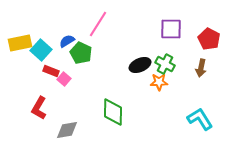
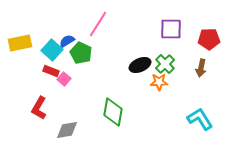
red pentagon: rotated 30 degrees counterclockwise
cyan square: moved 11 px right
green cross: rotated 18 degrees clockwise
green diamond: rotated 8 degrees clockwise
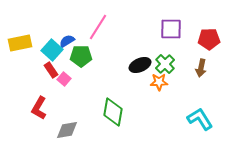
pink line: moved 3 px down
green pentagon: moved 3 px down; rotated 25 degrees counterclockwise
red rectangle: moved 1 px up; rotated 35 degrees clockwise
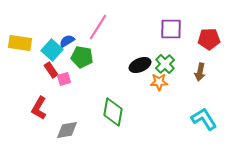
yellow rectangle: rotated 20 degrees clockwise
green pentagon: moved 1 px right, 1 px down; rotated 10 degrees clockwise
brown arrow: moved 1 px left, 4 px down
pink square: rotated 32 degrees clockwise
cyan L-shape: moved 4 px right
